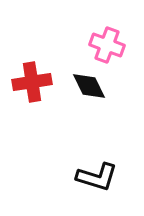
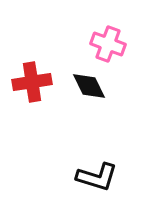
pink cross: moved 1 px right, 1 px up
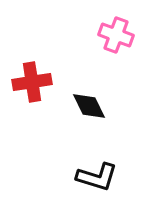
pink cross: moved 8 px right, 9 px up
black diamond: moved 20 px down
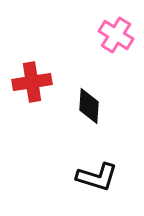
pink cross: rotated 12 degrees clockwise
black diamond: rotated 30 degrees clockwise
